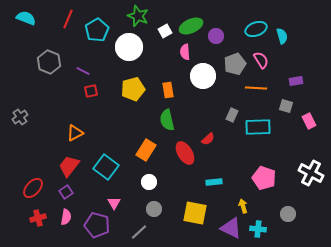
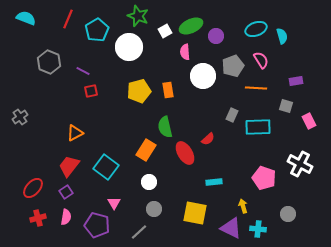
gray pentagon at (235, 64): moved 2 px left, 2 px down
yellow pentagon at (133, 89): moved 6 px right, 2 px down
green semicircle at (167, 120): moved 2 px left, 7 px down
white cross at (311, 173): moved 11 px left, 9 px up
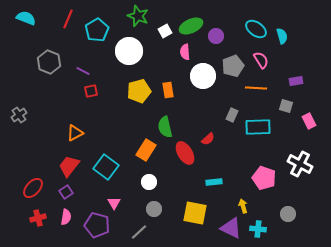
cyan ellipse at (256, 29): rotated 55 degrees clockwise
white circle at (129, 47): moved 4 px down
gray cross at (20, 117): moved 1 px left, 2 px up
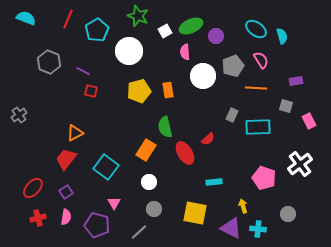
red square at (91, 91): rotated 24 degrees clockwise
white cross at (300, 164): rotated 25 degrees clockwise
red trapezoid at (69, 166): moved 3 px left, 7 px up
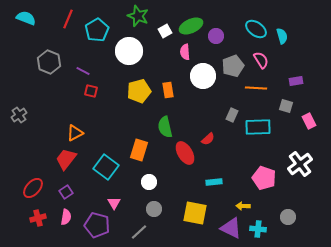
orange rectangle at (146, 150): moved 7 px left; rotated 15 degrees counterclockwise
yellow arrow at (243, 206): rotated 72 degrees counterclockwise
gray circle at (288, 214): moved 3 px down
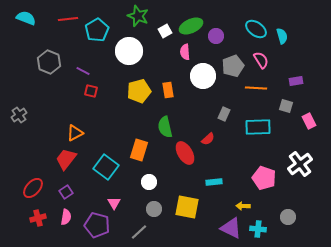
red line at (68, 19): rotated 60 degrees clockwise
gray rectangle at (232, 115): moved 8 px left, 1 px up
yellow square at (195, 213): moved 8 px left, 6 px up
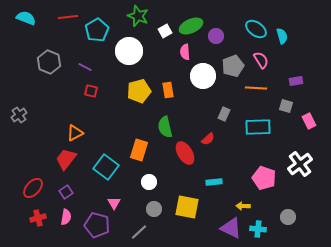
red line at (68, 19): moved 2 px up
purple line at (83, 71): moved 2 px right, 4 px up
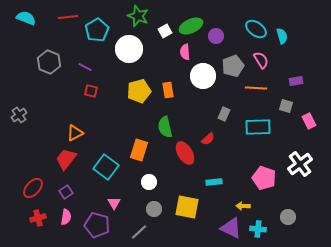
white circle at (129, 51): moved 2 px up
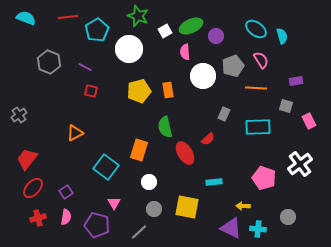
red trapezoid at (66, 159): moved 39 px left
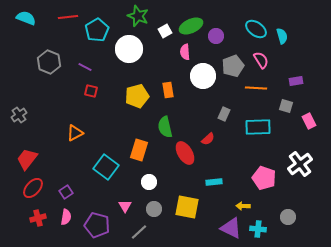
yellow pentagon at (139, 91): moved 2 px left, 5 px down
pink triangle at (114, 203): moved 11 px right, 3 px down
